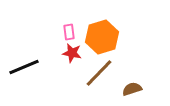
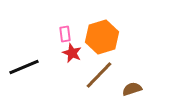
pink rectangle: moved 4 px left, 2 px down
red star: rotated 12 degrees clockwise
brown line: moved 2 px down
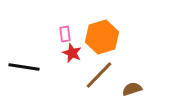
black line: rotated 32 degrees clockwise
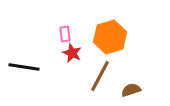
orange hexagon: moved 8 px right
brown line: moved 1 px right, 1 px down; rotated 16 degrees counterclockwise
brown semicircle: moved 1 px left, 1 px down
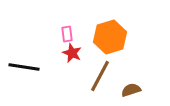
pink rectangle: moved 2 px right
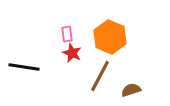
orange hexagon: rotated 20 degrees counterclockwise
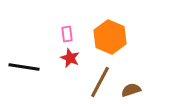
red star: moved 2 px left, 5 px down
brown line: moved 6 px down
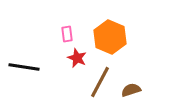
red star: moved 7 px right
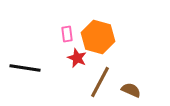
orange hexagon: moved 12 px left; rotated 8 degrees counterclockwise
black line: moved 1 px right, 1 px down
brown semicircle: rotated 42 degrees clockwise
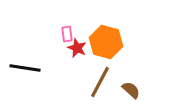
orange hexagon: moved 8 px right, 5 px down
red star: moved 10 px up
brown semicircle: rotated 18 degrees clockwise
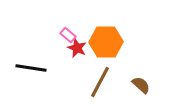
pink rectangle: moved 1 px right, 1 px down; rotated 42 degrees counterclockwise
orange hexagon: rotated 16 degrees counterclockwise
black line: moved 6 px right
brown semicircle: moved 10 px right, 5 px up
